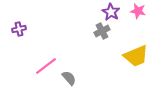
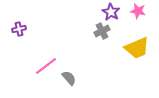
yellow trapezoid: moved 1 px right, 8 px up
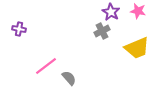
purple cross: rotated 24 degrees clockwise
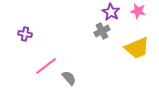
purple cross: moved 6 px right, 5 px down
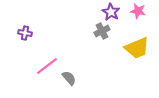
purple cross: moved 1 px up
pink line: moved 1 px right
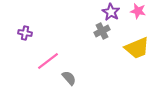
pink line: moved 1 px right, 5 px up
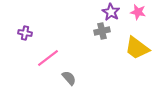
pink star: moved 1 px down
gray cross: rotated 14 degrees clockwise
yellow trapezoid: rotated 60 degrees clockwise
pink line: moved 3 px up
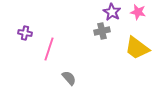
purple star: moved 1 px right
pink line: moved 1 px right, 9 px up; rotated 35 degrees counterclockwise
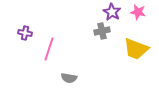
yellow trapezoid: moved 1 px left, 1 px down; rotated 16 degrees counterclockwise
gray semicircle: rotated 140 degrees clockwise
